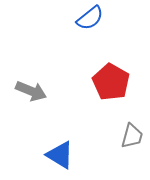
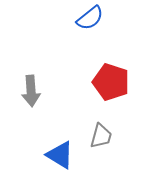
red pentagon: rotated 12 degrees counterclockwise
gray arrow: rotated 64 degrees clockwise
gray trapezoid: moved 31 px left
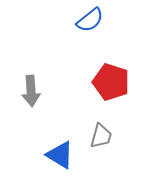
blue semicircle: moved 2 px down
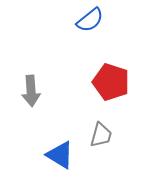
gray trapezoid: moved 1 px up
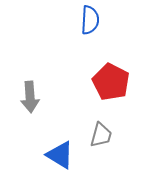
blue semicircle: rotated 48 degrees counterclockwise
red pentagon: rotated 9 degrees clockwise
gray arrow: moved 1 px left, 6 px down
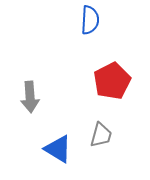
red pentagon: moved 1 px right, 1 px up; rotated 18 degrees clockwise
blue triangle: moved 2 px left, 6 px up
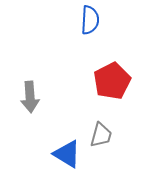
blue triangle: moved 9 px right, 5 px down
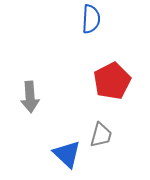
blue semicircle: moved 1 px right, 1 px up
blue triangle: rotated 12 degrees clockwise
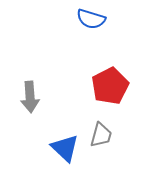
blue semicircle: rotated 104 degrees clockwise
red pentagon: moved 2 px left, 5 px down
blue triangle: moved 2 px left, 6 px up
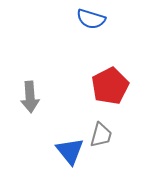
blue triangle: moved 5 px right, 3 px down; rotated 8 degrees clockwise
